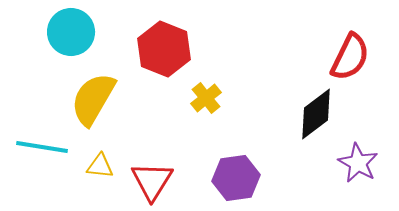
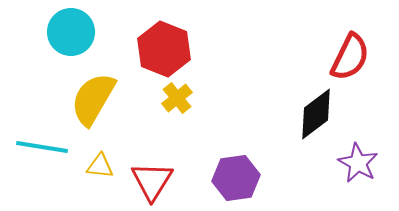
yellow cross: moved 29 px left
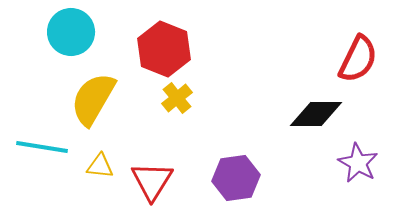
red semicircle: moved 8 px right, 2 px down
black diamond: rotated 38 degrees clockwise
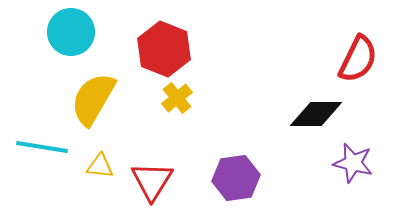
purple star: moved 5 px left; rotated 15 degrees counterclockwise
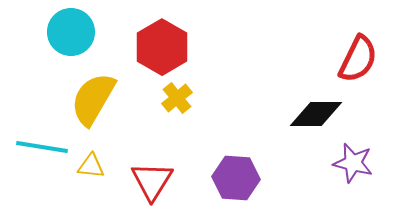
red hexagon: moved 2 px left, 2 px up; rotated 8 degrees clockwise
yellow triangle: moved 9 px left
purple hexagon: rotated 12 degrees clockwise
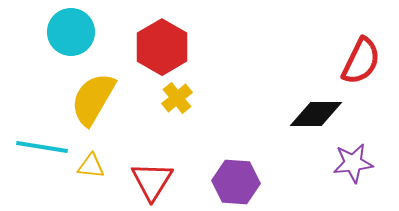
red semicircle: moved 3 px right, 2 px down
purple star: rotated 21 degrees counterclockwise
purple hexagon: moved 4 px down
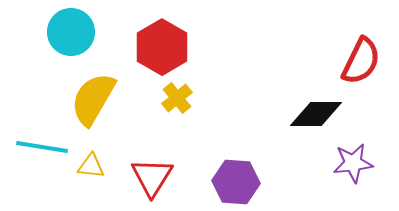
red triangle: moved 4 px up
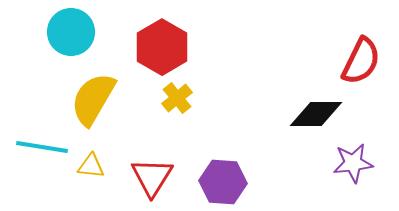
purple hexagon: moved 13 px left
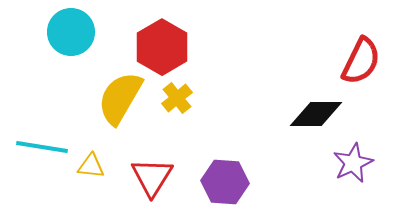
yellow semicircle: moved 27 px right, 1 px up
purple star: rotated 18 degrees counterclockwise
purple hexagon: moved 2 px right
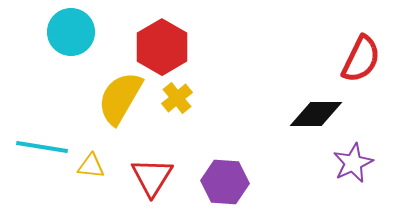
red semicircle: moved 2 px up
